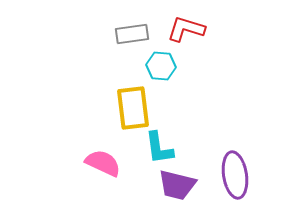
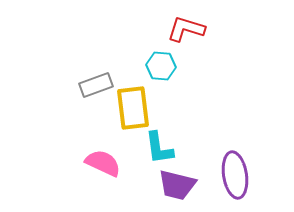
gray rectangle: moved 36 px left, 51 px down; rotated 12 degrees counterclockwise
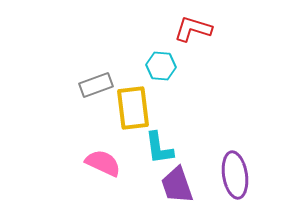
red L-shape: moved 7 px right
purple trapezoid: rotated 57 degrees clockwise
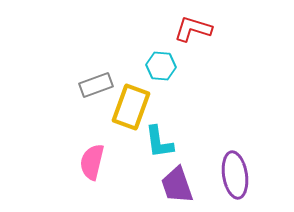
yellow rectangle: moved 2 px left, 1 px up; rotated 27 degrees clockwise
cyan L-shape: moved 6 px up
pink semicircle: moved 11 px left, 1 px up; rotated 102 degrees counterclockwise
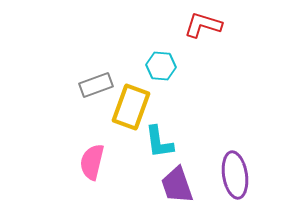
red L-shape: moved 10 px right, 4 px up
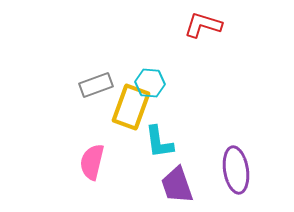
cyan hexagon: moved 11 px left, 17 px down
purple ellipse: moved 1 px right, 5 px up
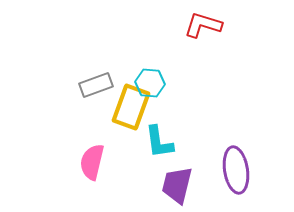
purple trapezoid: rotated 33 degrees clockwise
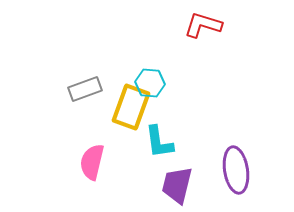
gray rectangle: moved 11 px left, 4 px down
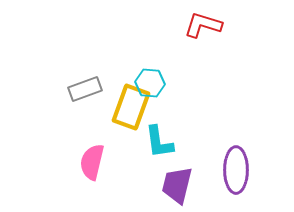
purple ellipse: rotated 9 degrees clockwise
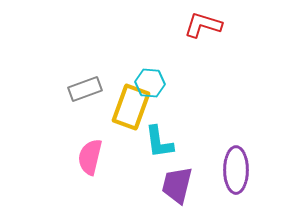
pink semicircle: moved 2 px left, 5 px up
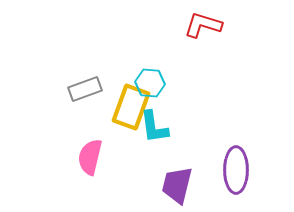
cyan L-shape: moved 5 px left, 15 px up
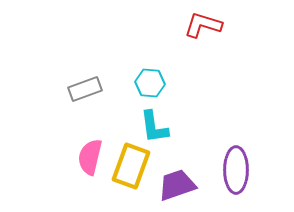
yellow rectangle: moved 59 px down
purple trapezoid: rotated 57 degrees clockwise
